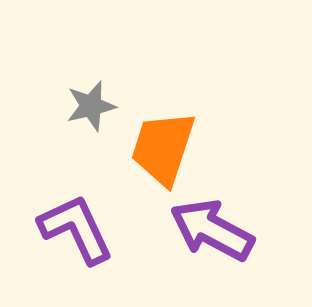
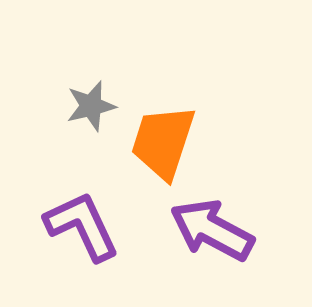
orange trapezoid: moved 6 px up
purple L-shape: moved 6 px right, 3 px up
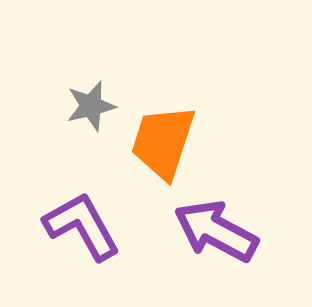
purple L-shape: rotated 4 degrees counterclockwise
purple arrow: moved 4 px right, 1 px down
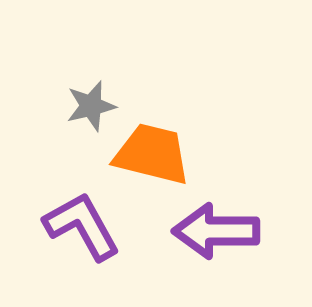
orange trapezoid: moved 11 px left, 12 px down; rotated 86 degrees clockwise
purple arrow: rotated 28 degrees counterclockwise
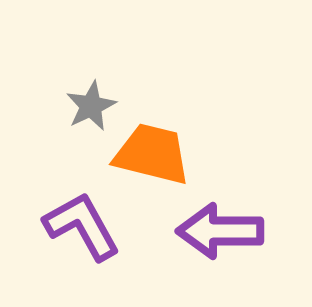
gray star: rotated 12 degrees counterclockwise
purple arrow: moved 4 px right
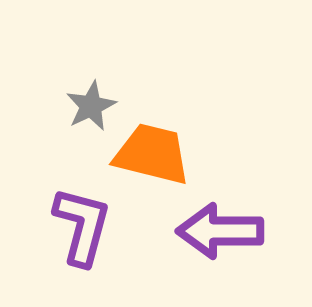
purple L-shape: rotated 44 degrees clockwise
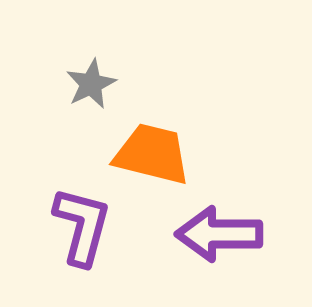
gray star: moved 22 px up
purple arrow: moved 1 px left, 3 px down
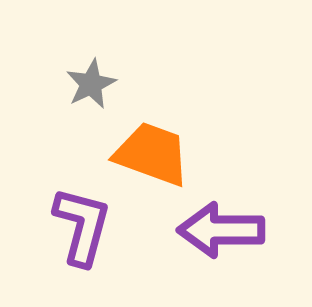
orange trapezoid: rotated 6 degrees clockwise
purple arrow: moved 2 px right, 4 px up
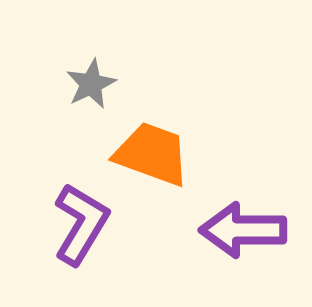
purple L-shape: moved 1 px left, 2 px up; rotated 16 degrees clockwise
purple arrow: moved 22 px right
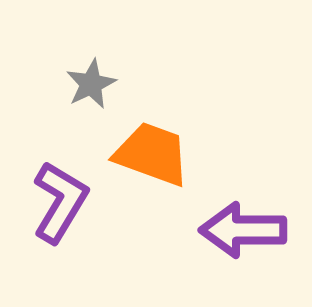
purple L-shape: moved 21 px left, 22 px up
